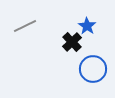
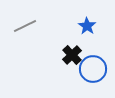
black cross: moved 13 px down
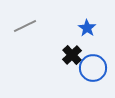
blue star: moved 2 px down
blue circle: moved 1 px up
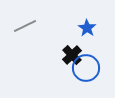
blue circle: moved 7 px left
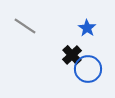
gray line: rotated 60 degrees clockwise
blue circle: moved 2 px right, 1 px down
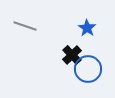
gray line: rotated 15 degrees counterclockwise
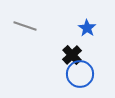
blue circle: moved 8 px left, 5 px down
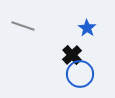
gray line: moved 2 px left
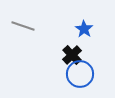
blue star: moved 3 px left, 1 px down
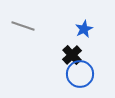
blue star: rotated 12 degrees clockwise
